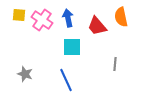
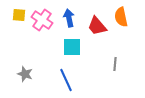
blue arrow: moved 1 px right
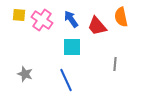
blue arrow: moved 2 px right, 1 px down; rotated 24 degrees counterclockwise
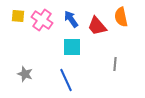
yellow square: moved 1 px left, 1 px down
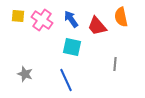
cyan square: rotated 12 degrees clockwise
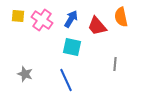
blue arrow: rotated 66 degrees clockwise
